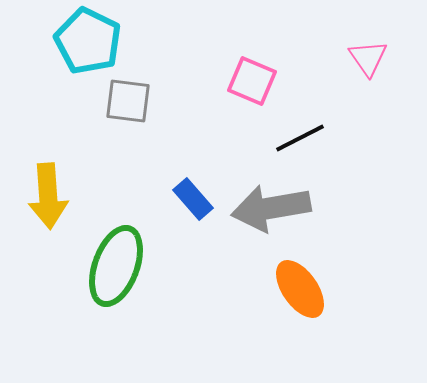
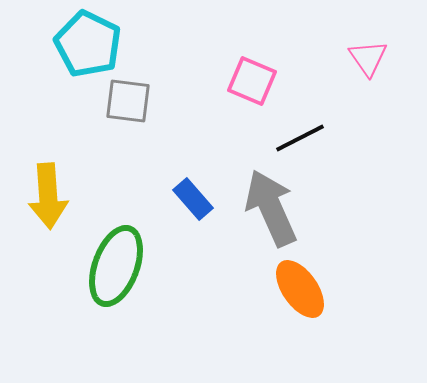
cyan pentagon: moved 3 px down
gray arrow: rotated 76 degrees clockwise
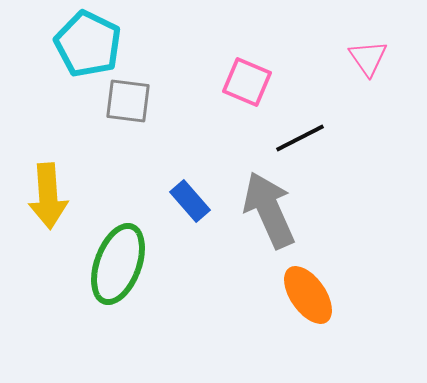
pink square: moved 5 px left, 1 px down
blue rectangle: moved 3 px left, 2 px down
gray arrow: moved 2 px left, 2 px down
green ellipse: moved 2 px right, 2 px up
orange ellipse: moved 8 px right, 6 px down
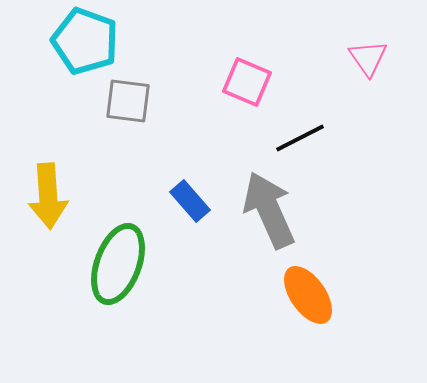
cyan pentagon: moved 3 px left, 3 px up; rotated 6 degrees counterclockwise
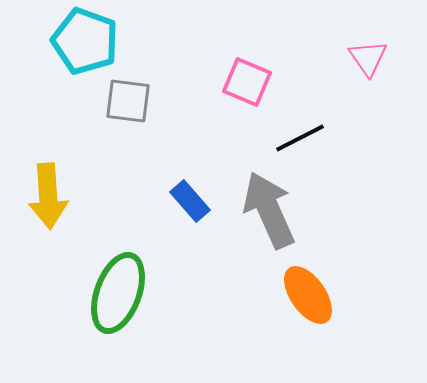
green ellipse: moved 29 px down
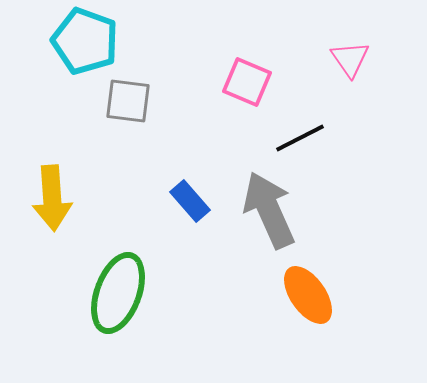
pink triangle: moved 18 px left, 1 px down
yellow arrow: moved 4 px right, 2 px down
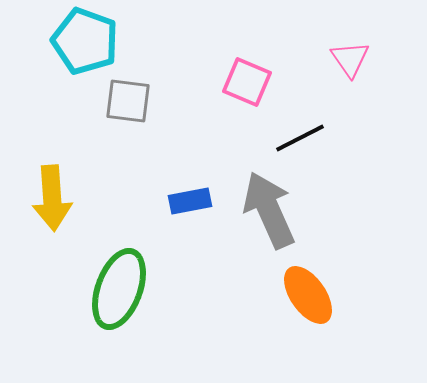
blue rectangle: rotated 60 degrees counterclockwise
green ellipse: moved 1 px right, 4 px up
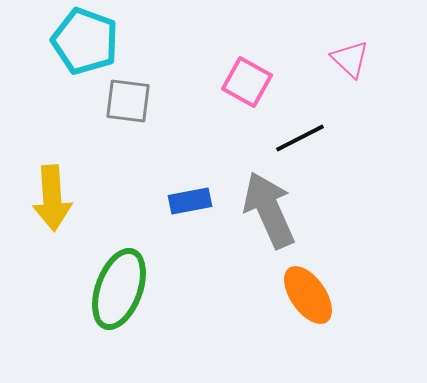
pink triangle: rotated 12 degrees counterclockwise
pink square: rotated 6 degrees clockwise
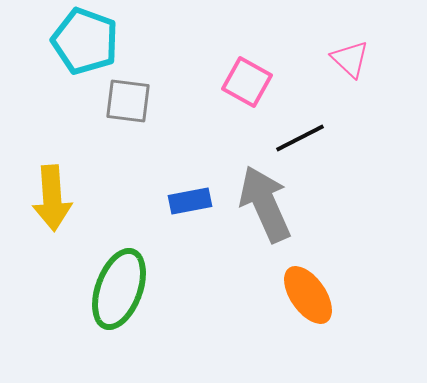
gray arrow: moved 4 px left, 6 px up
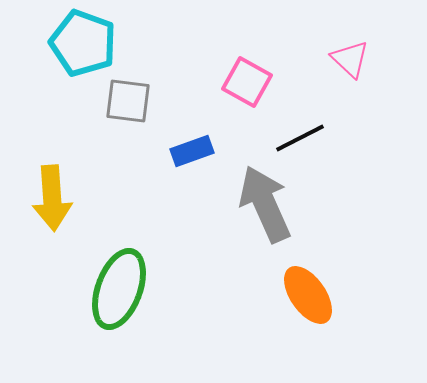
cyan pentagon: moved 2 px left, 2 px down
blue rectangle: moved 2 px right, 50 px up; rotated 9 degrees counterclockwise
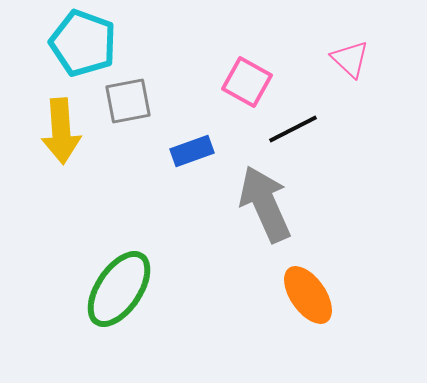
gray square: rotated 18 degrees counterclockwise
black line: moved 7 px left, 9 px up
yellow arrow: moved 9 px right, 67 px up
green ellipse: rotated 14 degrees clockwise
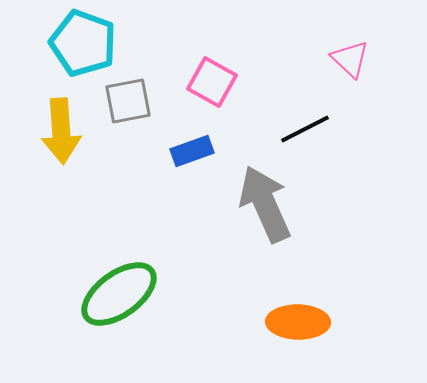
pink square: moved 35 px left
black line: moved 12 px right
green ellipse: moved 5 px down; rotated 20 degrees clockwise
orange ellipse: moved 10 px left, 27 px down; rotated 54 degrees counterclockwise
